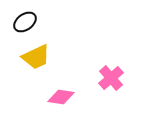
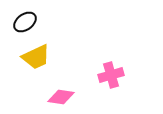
pink cross: moved 3 px up; rotated 25 degrees clockwise
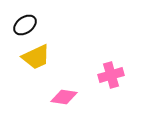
black ellipse: moved 3 px down
pink diamond: moved 3 px right
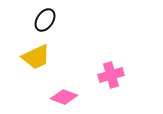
black ellipse: moved 20 px right, 5 px up; rotated 20 degrees counterclockwise
pink diamond: rotated 12 degrees clockwise
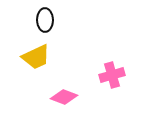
black ellipse: rotated 35 degrees counterclockwise
pink cross: moved 1 px right
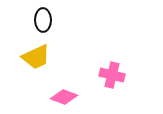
black ellipse: moved 2 px left
pink cross: rotated 30 degrees clockwise
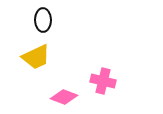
pink cross: moved 9 px left, 6 px down
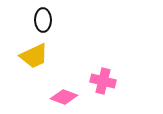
yellow trapezoid: moved 2 px left, 1 px up
